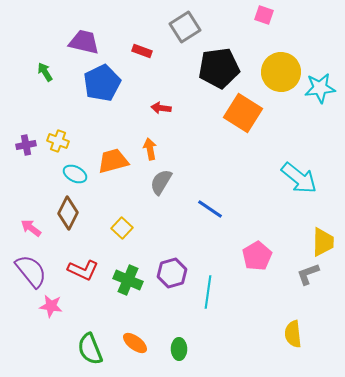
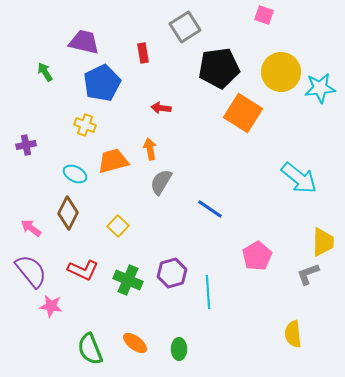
red rectangle: moved 1 px right, 2 px down; rotated 60 degrees clockwise
yellow cross: moved 27 px right, 16 px up
yellow square: moved 4 px left, 2 px up
cyan line: rotated 12 degrees counterclockwise
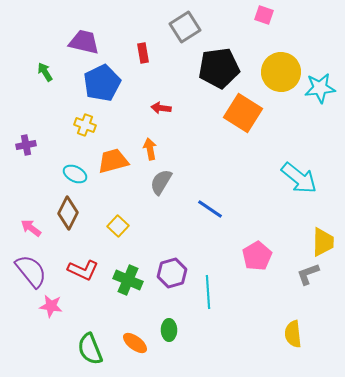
green ellipse: moved 10 px left, 19 px up
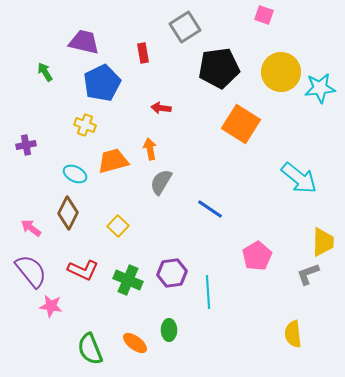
orange square: moved 2 px left, 11 px down
purple hexagon: rotated 8 degrees clockwise
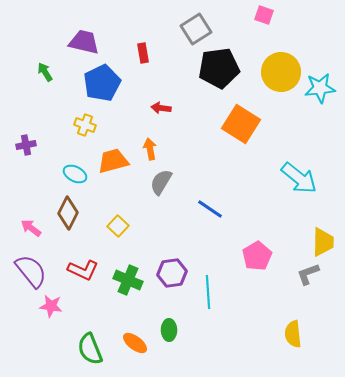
gray square: moved 11 px right, 2 px down
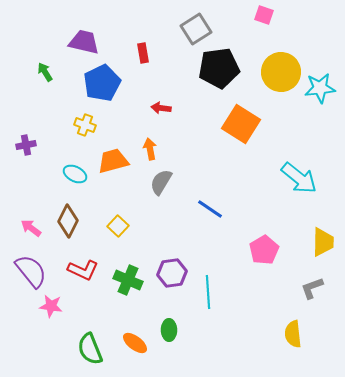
brown diamond: moved 8 px down
pink pentagon: moved 7 px right, 6 px up
gray L-shape: moved 4 px right, 14 px down
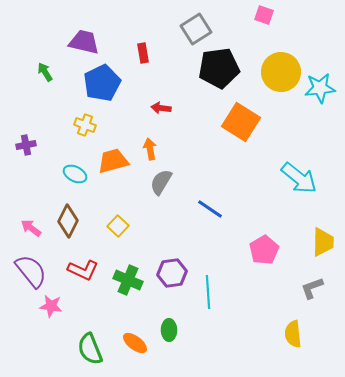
orange square: moved 2 px up
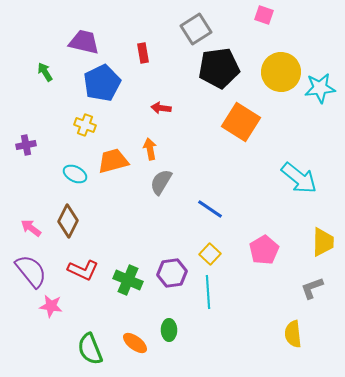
yellow square: moved 92 px right, 28 px down
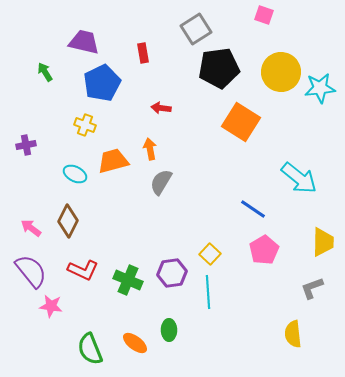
blue line: moved 43 px right
